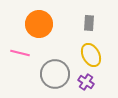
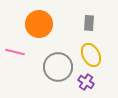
pink line: moved 5 px left, 1 px up
gray circle: moved 3 px right, 7 px up
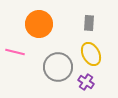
yellow ellipse: moved 1 px up
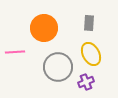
orange circle: moved 5 px right, 4 px down
pink line: rotated 18 degrees counterclockwise
purple cross: rotated 35 degrees clockwise
